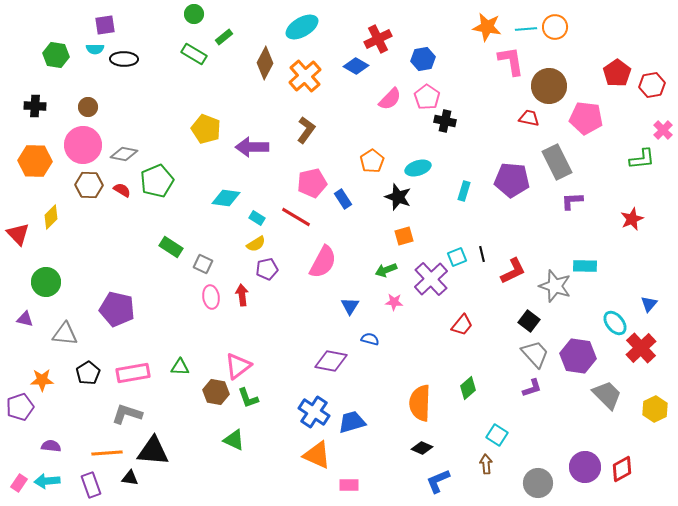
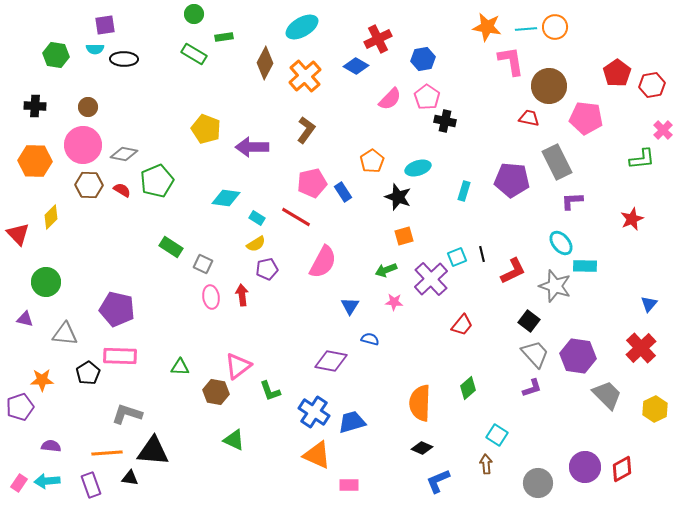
green rectangle at (224, 37): rotated 30 degrees clockwise
blue rectangle at (343, 199): moved 7 px up
cyan ellipse at (615, 323): moved 54 px left, 80 px up
pink rectangle at (133, 373): moved 13 px left, 17 px up; rotated 12 degrees clockwise
green L-shape at (248, 398): moved 22 px right, 7 px up
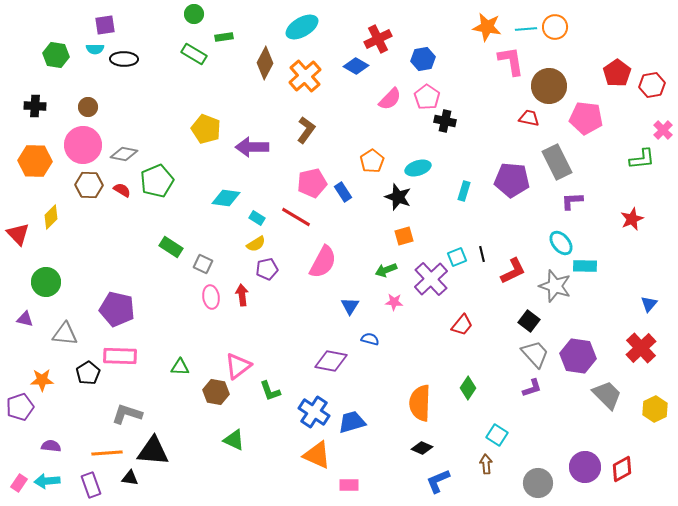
green diamond at (468, 388): rotated 15 degrees counterclockwise
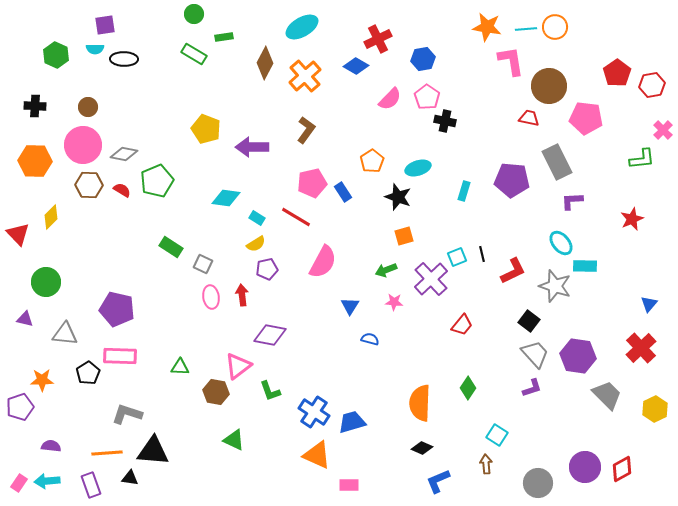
green hexagon at (56, 55): rotated 15 degrees clockwise
purple diamond at (331, 361): moved 61 px left, 26 px up
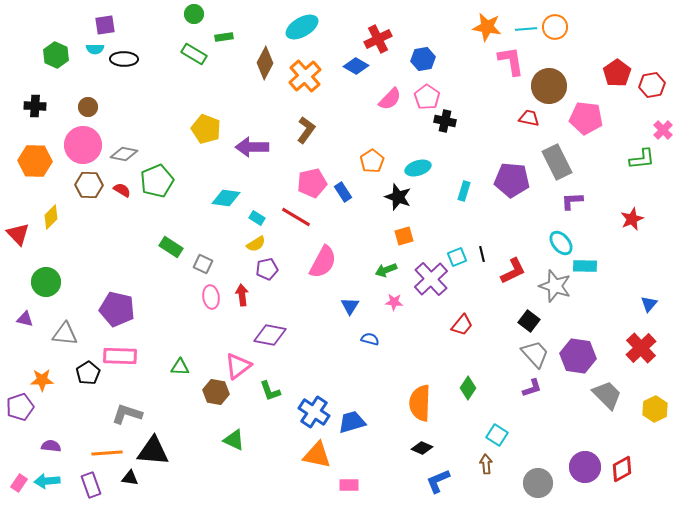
orange triangle at (317, 455): rotated 12 degrees counterclockwise
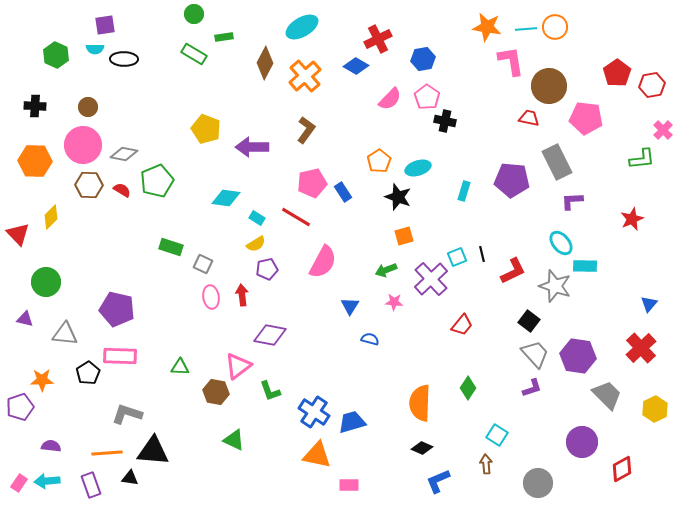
orange pentagon at (372, 161): moved 7 px right
green rectangle at (171, 247): rotated 15 degrees counterclockwise
purple circle at (585, 467): moved 3 px left, 25 px up
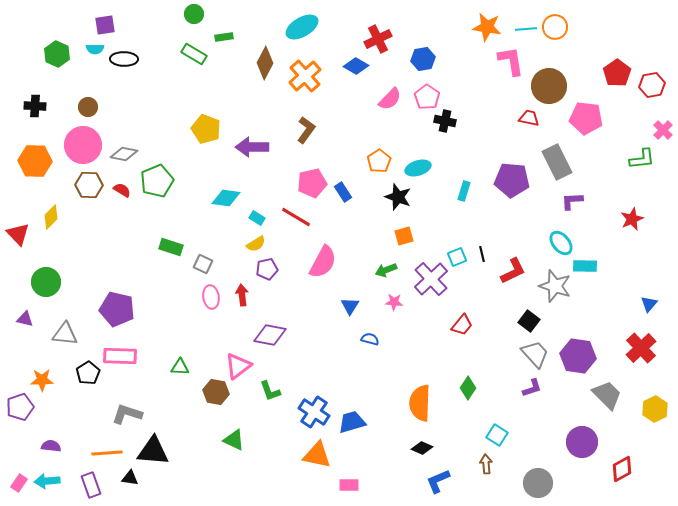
green hexagon at (56, 55): moved 1 px right, 1 px up
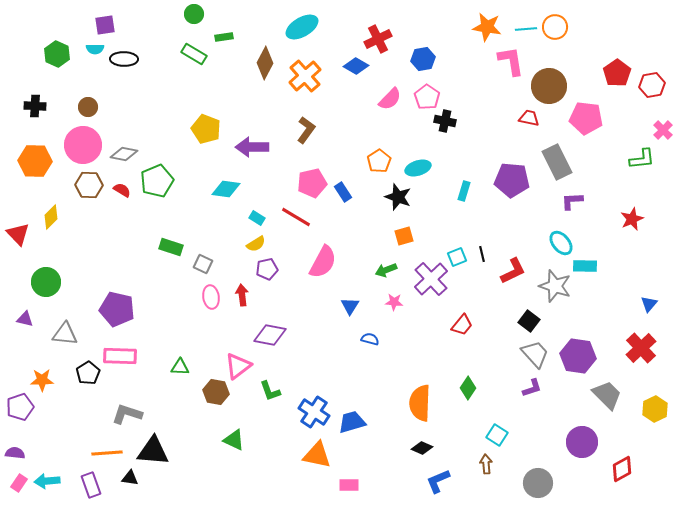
cyan diamond at (226, 198): moved 9 px up
purple semicircle at (51, 446): moved 36 px left, 7 px down
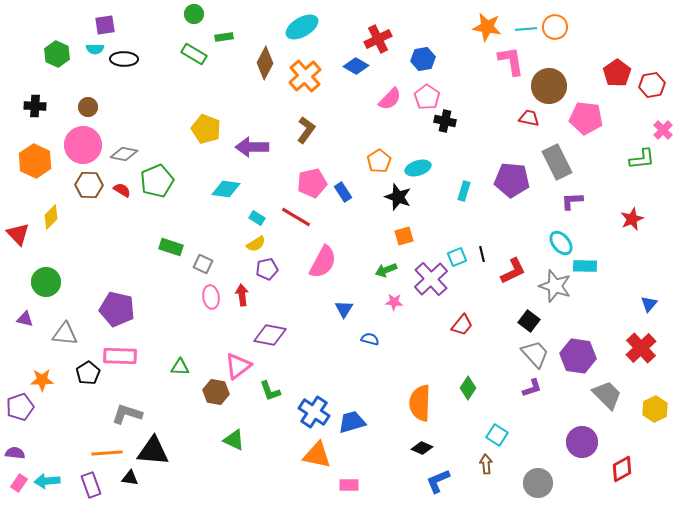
orange hexagon at (35, 161): rotated 24 degrees clockwise
blue triangle at (350, 306): moved 6 px left, 3 px down
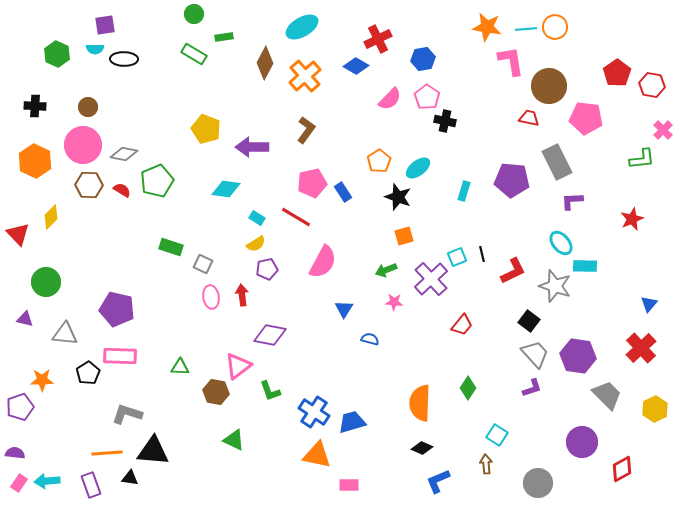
red hexagon at (652, 85): rotated 20 degrees clockwise
cyan ellipse at (418, 168): rotated 20 degrees counterclockwise
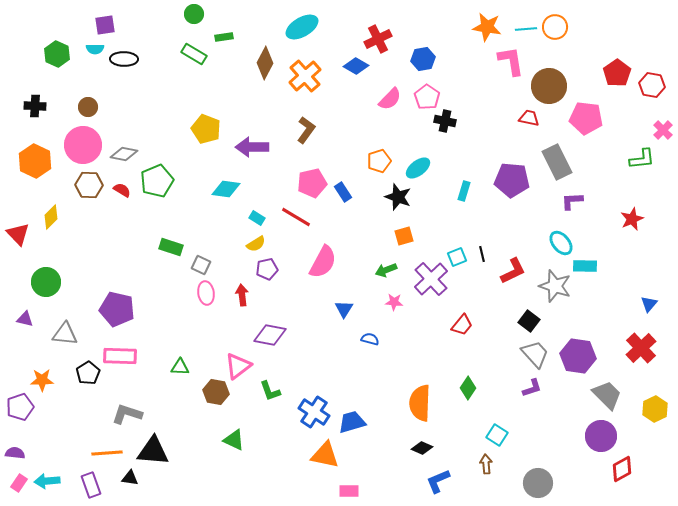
orange pentagon at (379, 161): rotated 15 degrees clockwise
gray square at (203, 264): moved 2 px left, 1 px down
pink ellipse at (211, 297): moved 5 px left, 4 px up
purple circle at (582, 442): moved 19 px right, 6 px up
orange triangle at (317, 455): moved 8 px right
pink rectangle at (349, 485): moved 6 px down
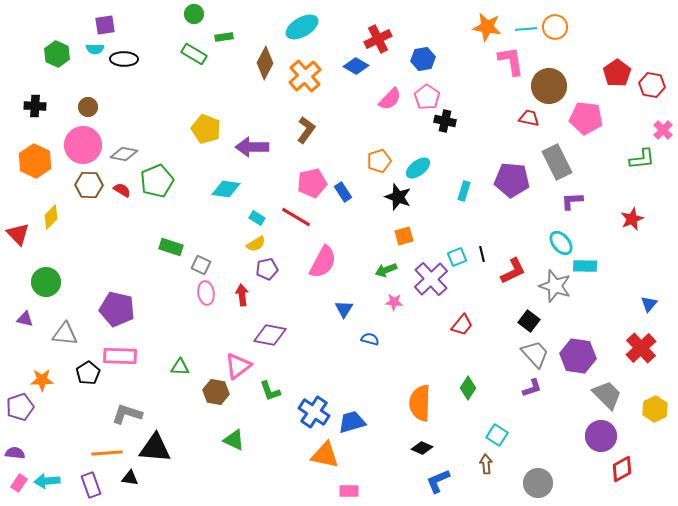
black triangle at (153, 451): moved 2 px right, 3 px up
